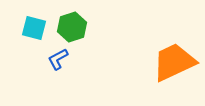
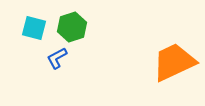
blue L-shape: moved 1 px left, 1 px up
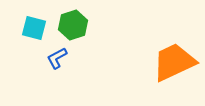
green hexagon: moved 1 px right, 2 px up
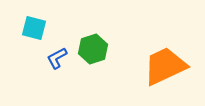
green hexagon: moved 20 px right, 24 px down
orange trapezoid: moved 9 px left, 4 px down
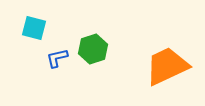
blue L-shape: rotated 15 degrees clockwise
orange trapezoid: moved 2 px right
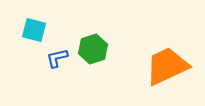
cyan square: moved 2 px down
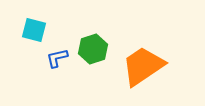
orange trapezoid: moved 24 px left; rotated 9 degrees counterclockwise
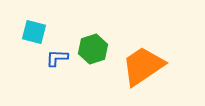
cyan square: moved 2 px down
blue L-shape: rotated 15 degrees clockwise
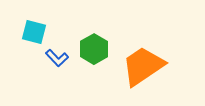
green hexagon: moved 1 px right; rotated 12 degrees counterclockwise
blue L-shape: rotated 135 degrees counterclockwise
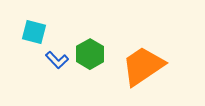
green hexagon: moved 4 px left, 5 px down
blue L-shape: moved 2 px down
